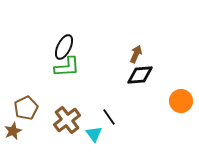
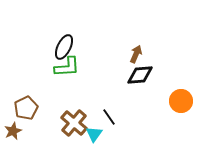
brown cross: moved 7 px right, 3 px down; rotated 12 degrees counterclockwise
cyan triangle: rotated 12 degrees clockwise
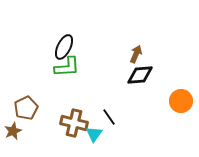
brown cross: rotated 28 degrees counterclockwise
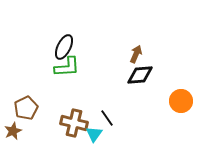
black line: moved 2 px left, 1 px down
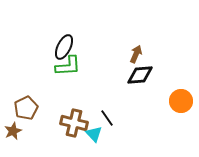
green L-shape: moved 1 px right, 1 px up
cyan triangle: rotated 18 degrees counterclockwise
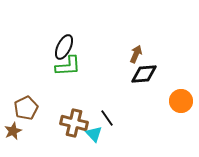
black diamond: moved 4 px right, 1 px up
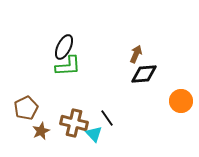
brown star: moved 28 px right
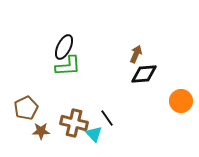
brown star: rotated 24 degrees clockwise
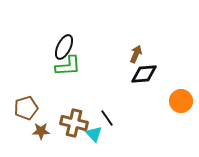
brown pentagon: rotated 10 degrees clockwise
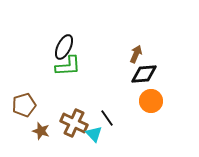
orange circle: moved 30 px left
brown pentagon: moved 2 px left, 3 px up
brown cross: rotated 12 degrees clockwise
brown star: rotated 18 degrees clockwise
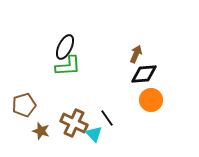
black ellipse: moved 1 px right
orange circle: moved 1 px up
